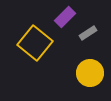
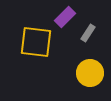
gray rectangle: rotated 24 degrees counterclockwise
yellow square: moved 1 px right, 1 px up; rotated 32 degrees counterclockwise
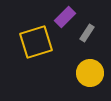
gray rectangle: moved 1 px left
yellow square: rotated 24 degrees counterclockwise
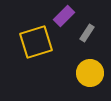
purple rectangle: moved 1 px left, 1 px up
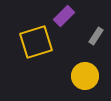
gray rectangle: moved 9 px right, 3 px down
yellow circle: moved 5 px left, 3 px down
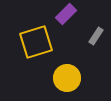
purple rectangle: moved 2 px right, 2 px up
yellow circle: moved 18 px left, 2 px down
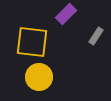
yellow square: moved 4 px left; rotated 24 degrees clockwise
yellow circle: moved 28 px left, 1 px up
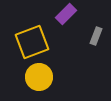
gray rectangle: rotated 12 degrees counterclockwise
yellow square: rotated 28 degrees counterclockwise
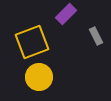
gray rectangle: rotated 48 degrees counterclockwise
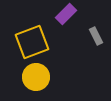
yellow circle: moved 3 px left
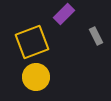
purple rectangle: moved 2 px left
